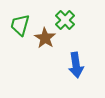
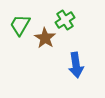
green cross: rotated 12 degrees clockwise
green trapezoid: rotated 15 degrees clockwise
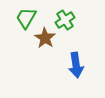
green trapezoid: moved 6 px right, 7 px up
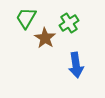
green cross: moved 4 px right, 3 px down
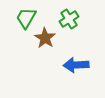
green cross: moved 4 px up
blue arrow: rotated 95 degrees clockwise
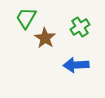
green cross: moved 11 px right, 8 px down
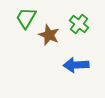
green cross: moved 1 px left, 3 px up; rotated 18 degrees counterclockwise
brown star: moved 4 px right, 3 px up; rotated 10 degrees counterclockwise
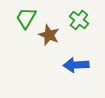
green cross: moved 4 px up
